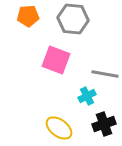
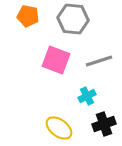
orange pentagon: rotated 15 degrees clockwise
gray line: moved 6 px left, 13 px up; rotated 28 degrees counterclockwise
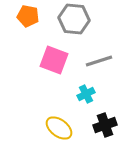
gray hexagon: moved 1 px right
pink square: moved 2 px left
cyan cross: moved 1 px left, 2 px up
black cross: moved 1 px right, 1 px down
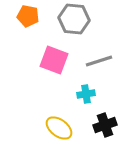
cyan cross: rotated 18 degrees clockwise
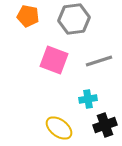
gray hexagon: rotated 12 degrees counterclockwise
cyan cross: moved 2 px right, 5 px down
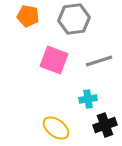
yellow ellipse: moved 3 px left
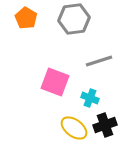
orange pentagon: moved 2 px left, 2 px down; rotated 20 degrees clockwise
pink square: moved 1 px right, 22 px down
cyan cross: moved 2 px right, 1 px up; rotated 30 degrees clockwise
yellow ellipse: moved 18 px right
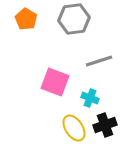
orange pentagon: moved 1 px down
yellow ellipse: rotated 20 degrees clockwise
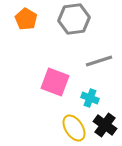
black cross: rotated 35 degrees counterclockwise
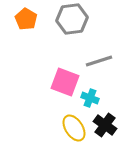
gray hexagon: moved 2 px left
pink square: moved 10 px right
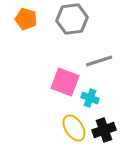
orange pentagon: rotated 15 degrees counterclockwise
black cross: moved 1 px left, 5 px down; rotated 35 degrees clockwise
